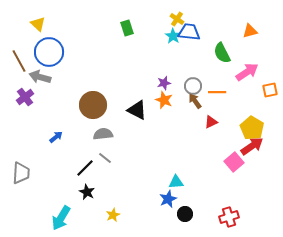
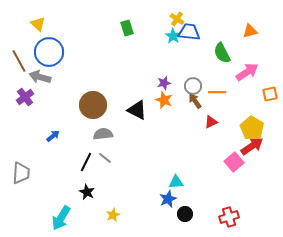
orange square: moved 4 px down
blue arrow: moved 3 px left, 1 px up
black line: moved 1 px right, 6 px up; rotated 18 degrees counterclockwise
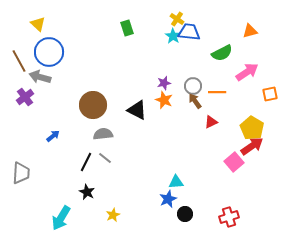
green semicircle: rotated 90 degrees counterclockwise
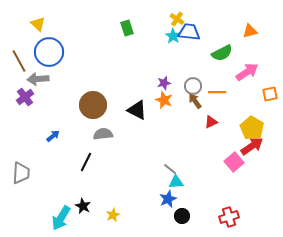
gray arrow: moved 2 px left, 2 px down; rotated 20 degrees counterclockwise
gray line: moved 65 px right, 11 px down
black star: moved 4 px left, 14 px down
black circle: moved 3 px left, 2 px down
